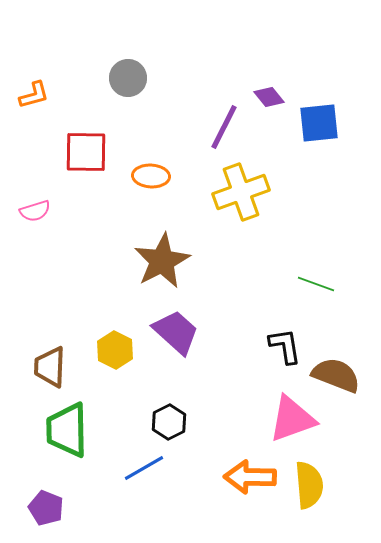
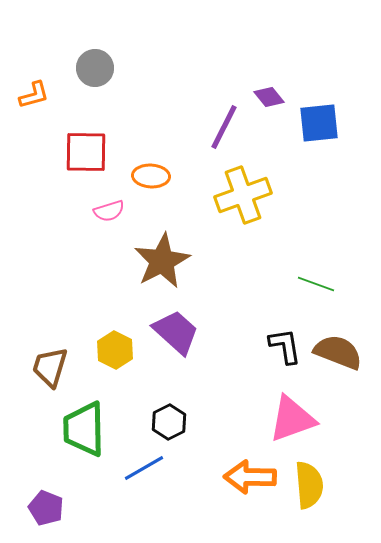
gray circle: moved 33 px left, 10 px up
yellow cross: moved 2 px right, 3 px down
pink semicircle: moved 74 px right
brown trapezoid: rotated 15 degrees clockwise
brown semicircle: moved 2 px right, 23 px up
green trapezoid: moved 17 px right, 1 px up
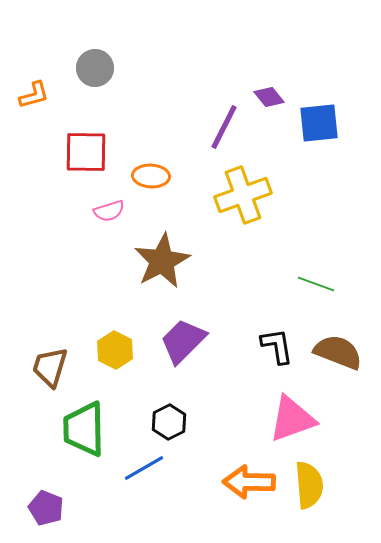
purple trapezoid: moved 7 px right, 9 px down; rotated 87 degrees counterclockwise
black L-shape: moved 8 px left
orange arrow: moved 1 px left, 5 px down
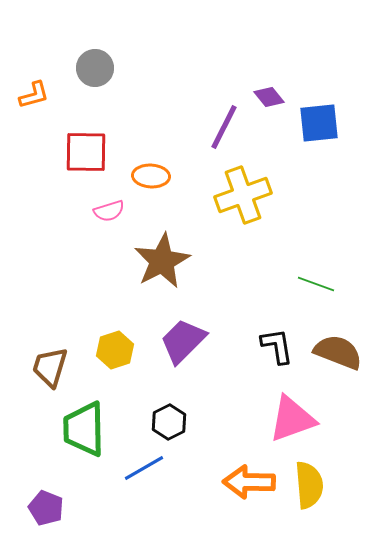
yellow hexagon: rotated 15 degrees clockwise
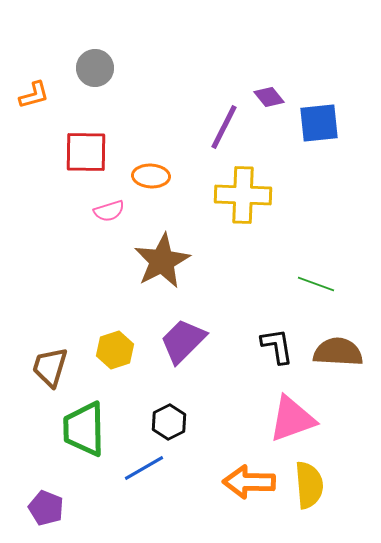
yellow cross: rotated 22 degrees clockwise
brown semicircle: rotated 18 degrees counterclockwise
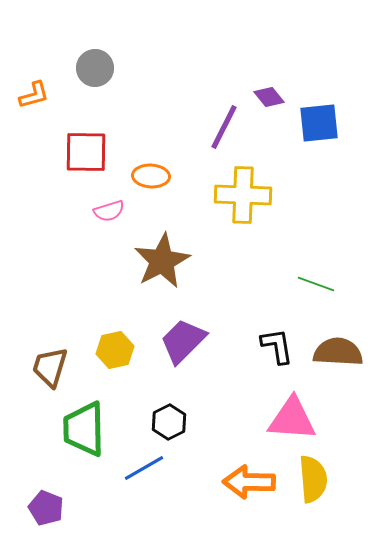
yellow hexagon: rotated 6 degrees clockwise
pink triangle: rotated 24 degrees clockwise
yellow semicircle: moved 4 px right, 6 px up
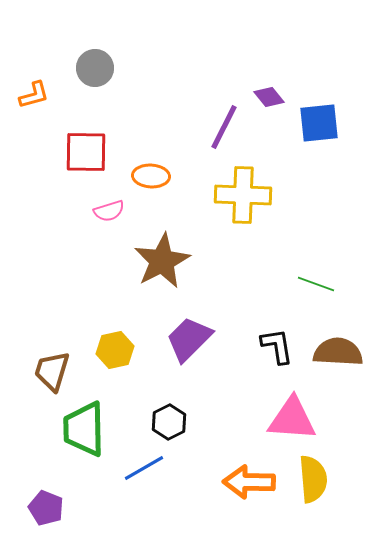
purple trapezoid: moved 6 px right, 2 px up
brown trapezoid: moved 2 px right, 4 px down
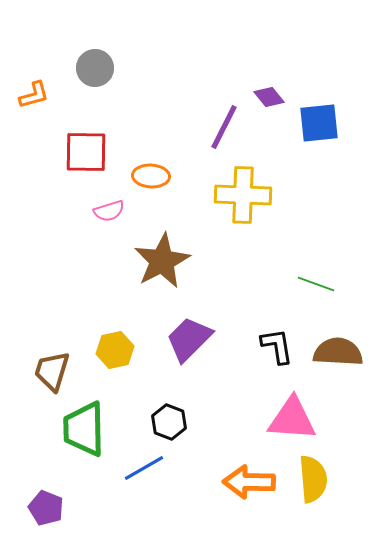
black hexagon: rotated 12 degrees counterclockwise
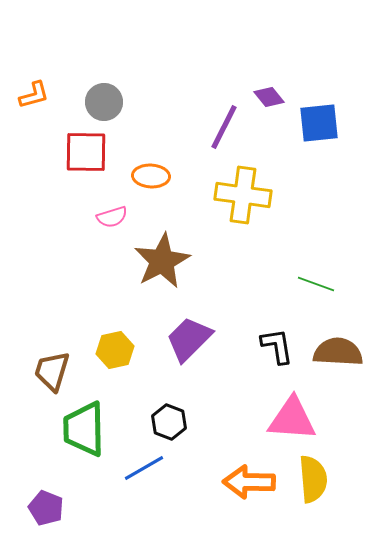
gray circle: moved 9 px right, 34 px down
yellow cross: rotated 6 degrees clockwise
pink semicircle: moved 3 px right, 6 px down
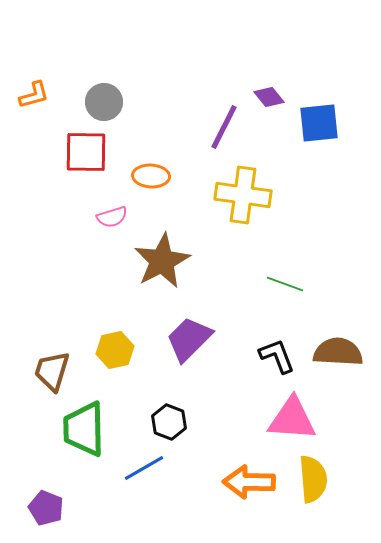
green line: moved 31 px left
black L-shape: moved 10 px down; rotated 12 degrees counterclockwise
